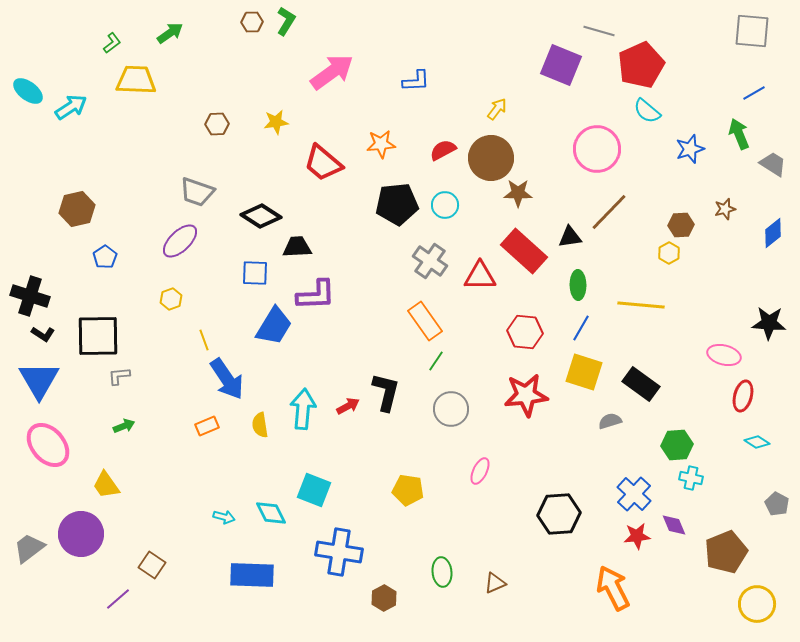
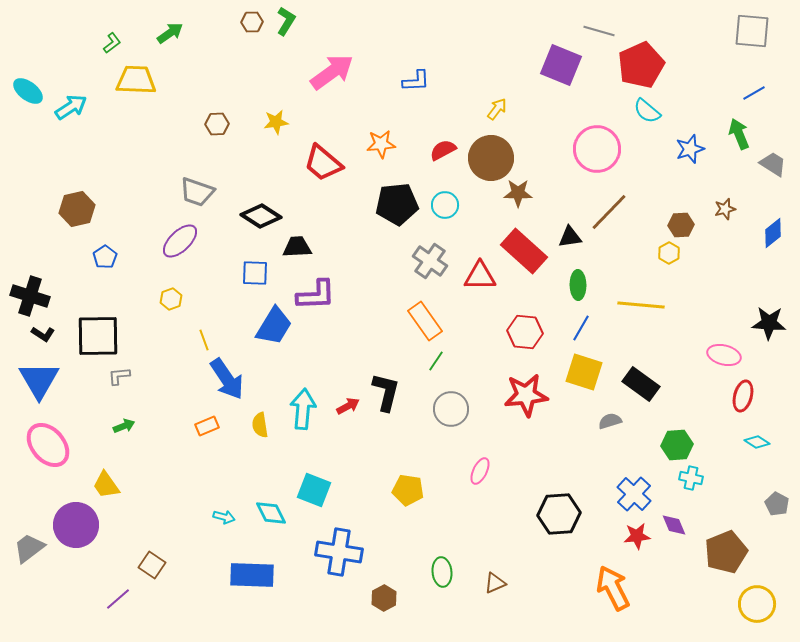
purple circle at (81, 534): moved 5 px left, 9 px up
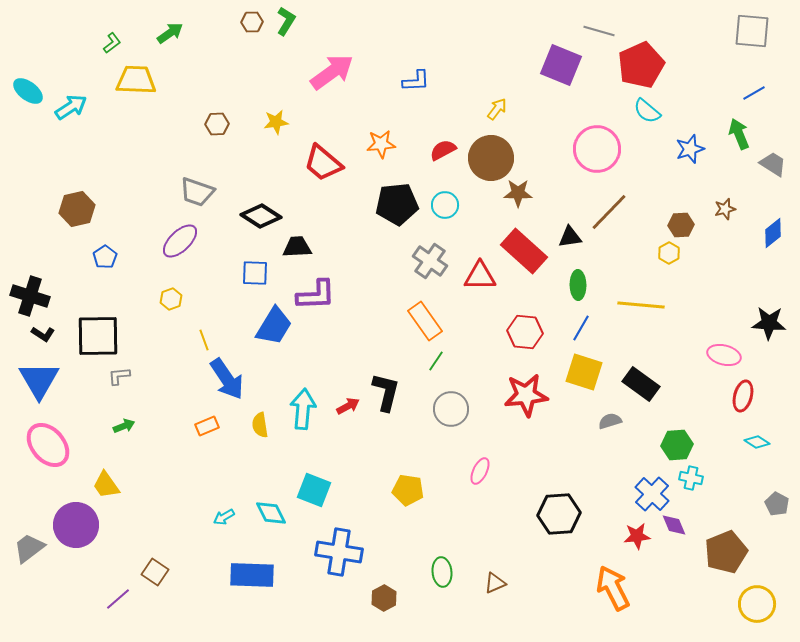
blue cross at (634, 494): moved 18 px right
cyan arrow at (224, 517): rotated 135 degrees clockwise
brown square at (152, 565): moved 3 px right, 7 px down
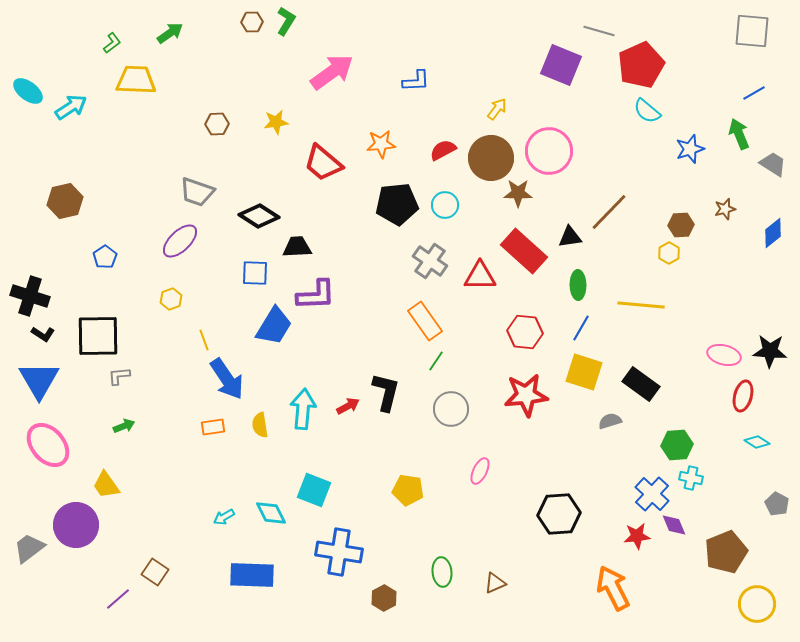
pink circle at (597, 149): moved 48 px left, 2 px down
brown hexagon at (77, 209): moved 12 px left, 8 px up
black diamond at (261, 216): moved 2 px left
black star at (769, 323): moved 1 px right, 28 px down
orange rectangle at (207, 426): moved 6 px right, 1 px down; rotated 15 degrees clockwise
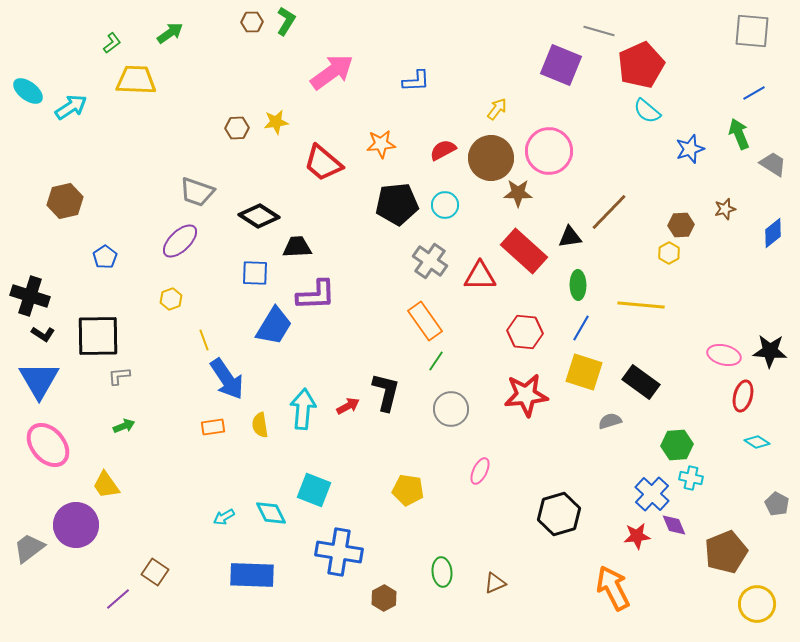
brown hexagon at (217, 124): moved 20 px right, 4 px down
black rectangle at (641, 384): moved 2 px up
black hexagon at (559, 514): rotated 12 degrees counterclockwise
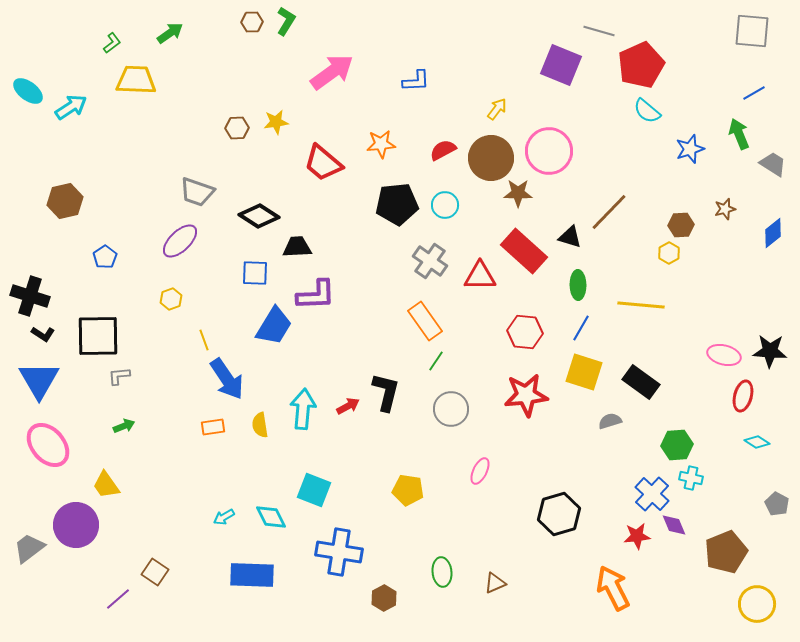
black triangle at (570, 237): rotated 25 degrees clockwise
cyan diamond at (271, 513): moved 4 px down
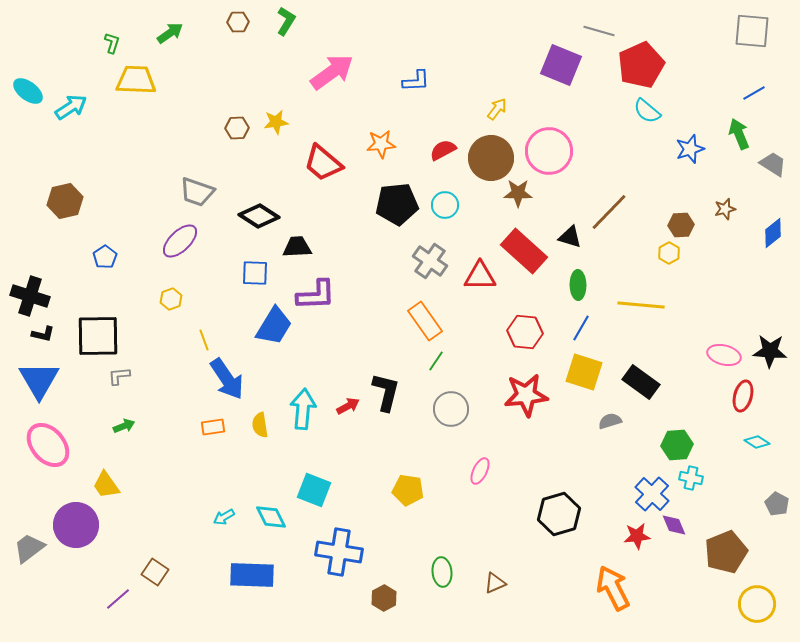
brown hexagon at (252, 22): moved 14 px left
green L-shape at (112, 43): rotated 35 degrees counterclockwise
black L-shape at (43, 334): rotated 20 degrees counterclockwise
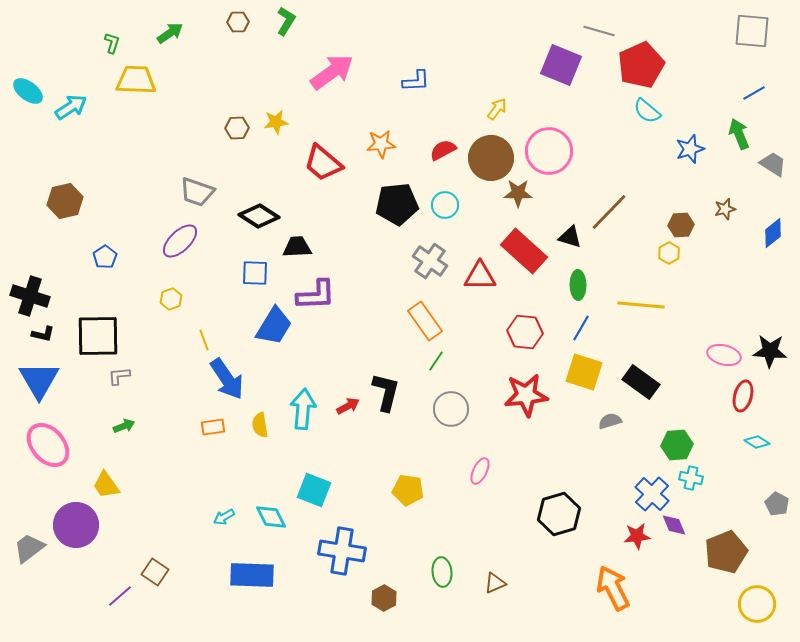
blue cross at (339, 552): moved 3 px right, 1 px up
purple line at (118, 599): moved 2 px right, 3 px up
